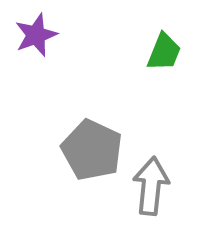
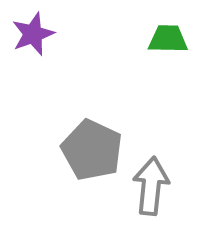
purple star: moved 3 px left, 1 px up
green trapezoid: moved 4 px right, 13 px up; rotated 111 degrees counterclockwise
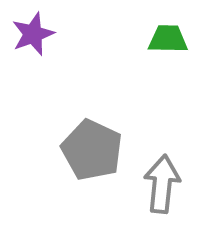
gray arrow: moved 11 px right, 2 px up
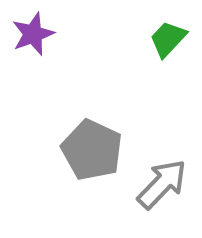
green trapezoid: rotated 48 degrees counterclockwise
gray arrow: rotated 38 degrees clockwise
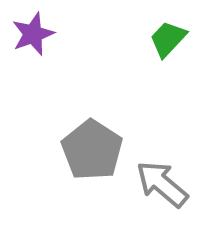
gray pentagon: rotated 8 degrees clockwise
gray arrow: rotated 94 degrees counterclockwise
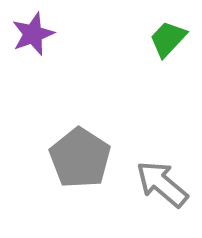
gray pentagon: moved 12 px left, 8 px down
